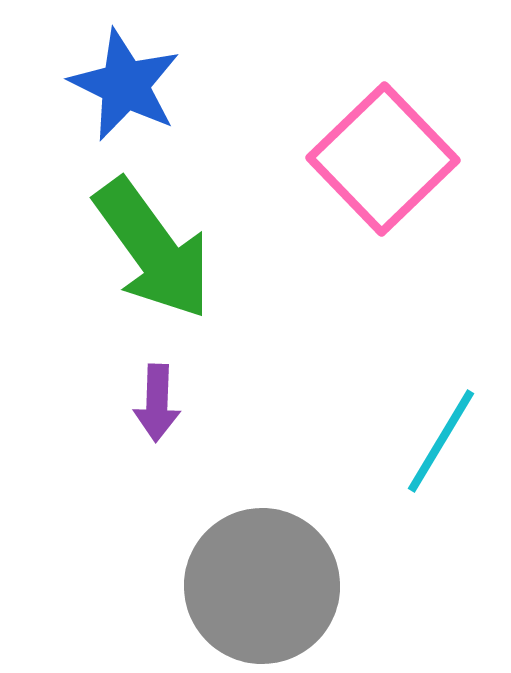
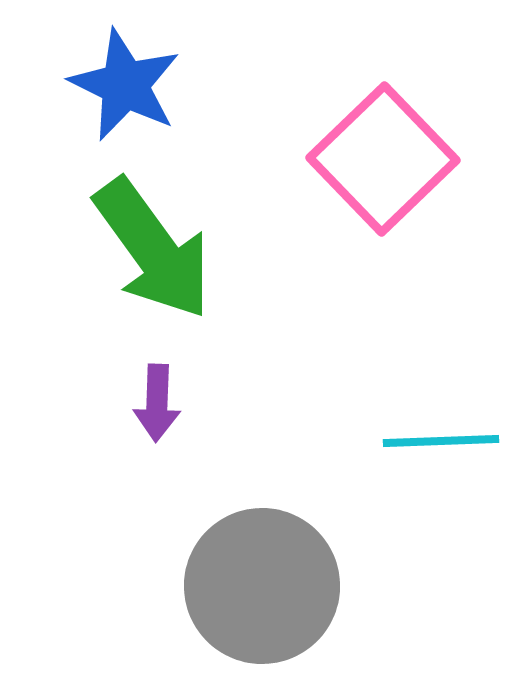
cyan line: rotated 57 degrees clockwise
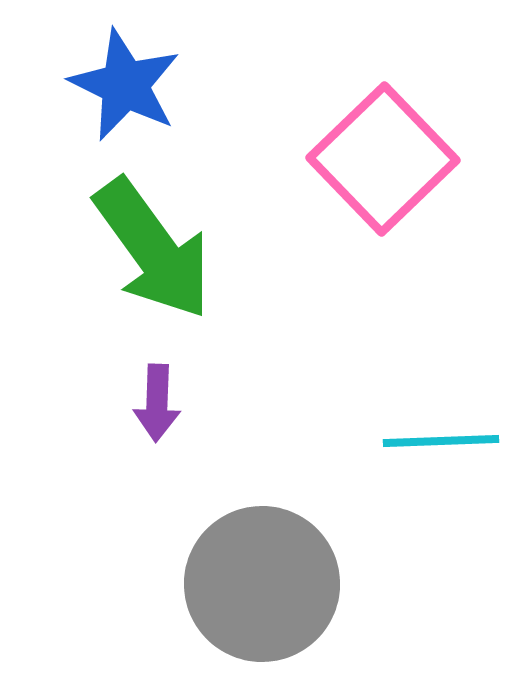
gray circle: moved 2 px up
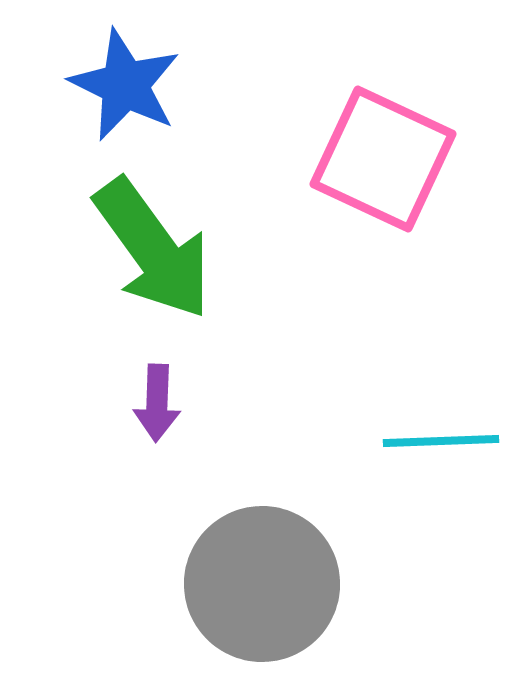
pink square: rotated 21 degrees counterclockwise
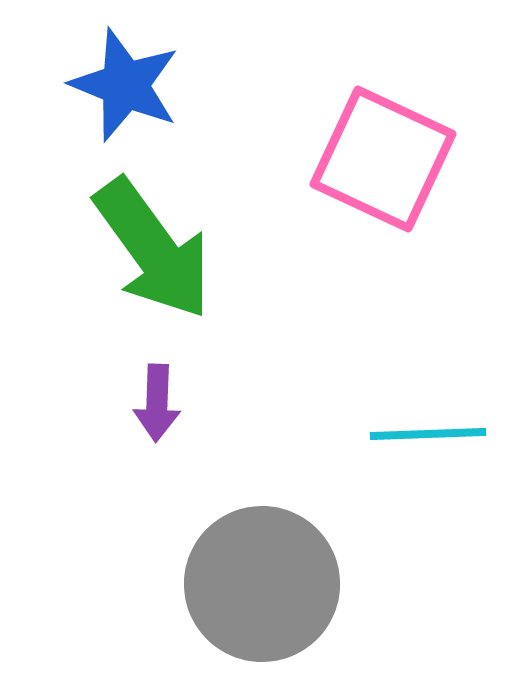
blue star: rotated 4 degrees counterclockwise
cyan line: moved 13 px left, 7 px up
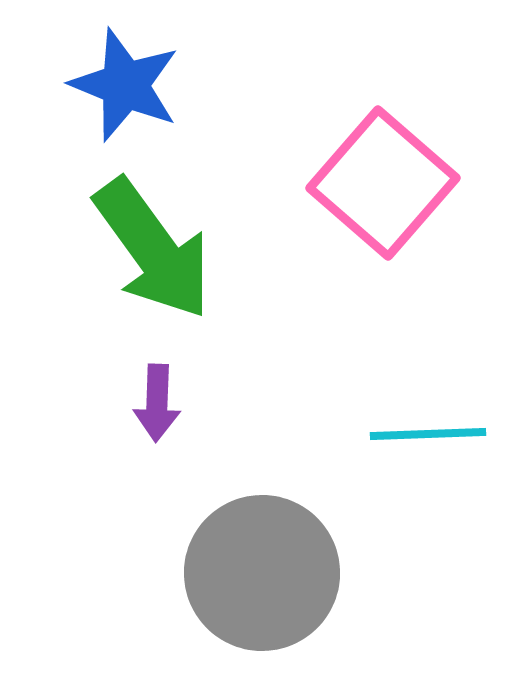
pink square: moved 24 px down; rotated 16 degrees clockwise
gray circle: moved 11 px up
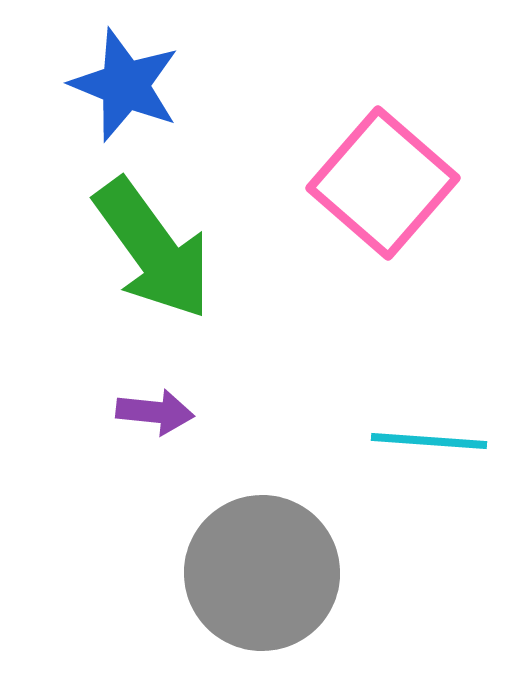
purple arrow: moved 2 px left, 9 px down; rotated 86 degrees counterclockwise
cyan line: moved 1 px right, 7 px down; rotated 6 degrees clockwise
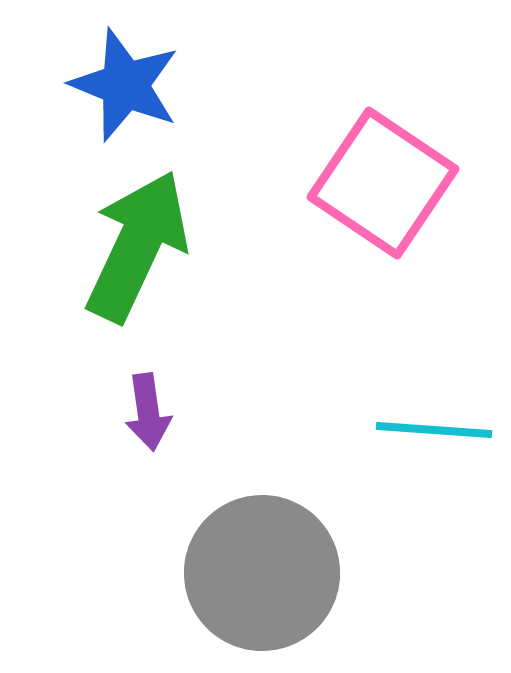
pink square: rotated 7 degrees counterclockwise
green arrow: moved 16 px left, 3 px up; rotated 119 degrees counterclockwise
purple arrow: moved 7 px left; rotated 76 degrees clockwise
cyan line: moved 5 px right, 11 px up
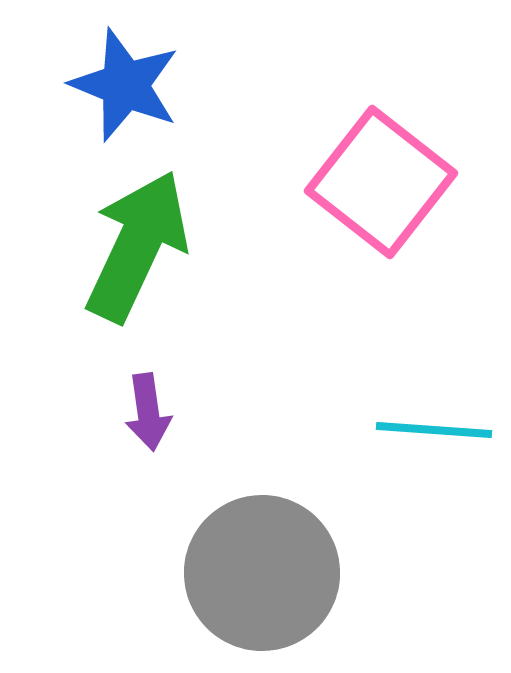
pink square: moved 2 px left, 1 px up; rotated 4 degrees clockwise
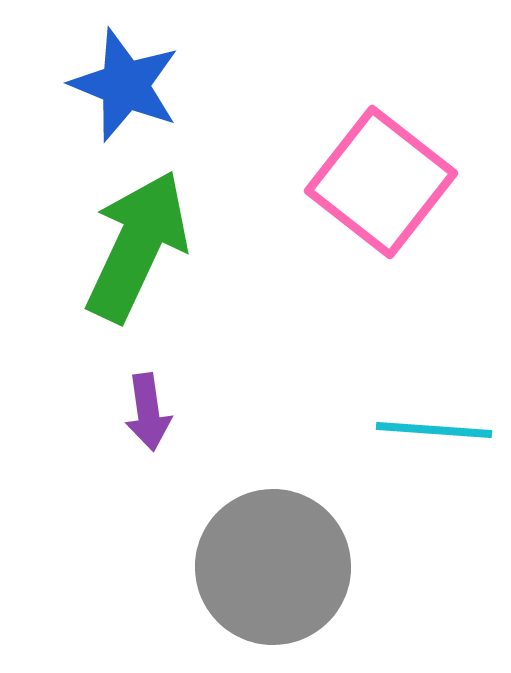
gray circle: moved 11 px right, 6 px up
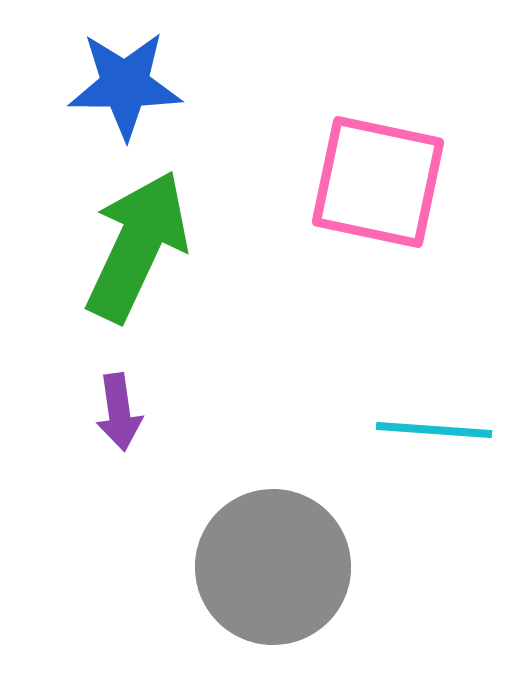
blue star: rotated 22 degrees counterclockwise
pink square: moved 3 px left; rotated 26 degrees counterclockwise
purple arrow: moved 29 px left
